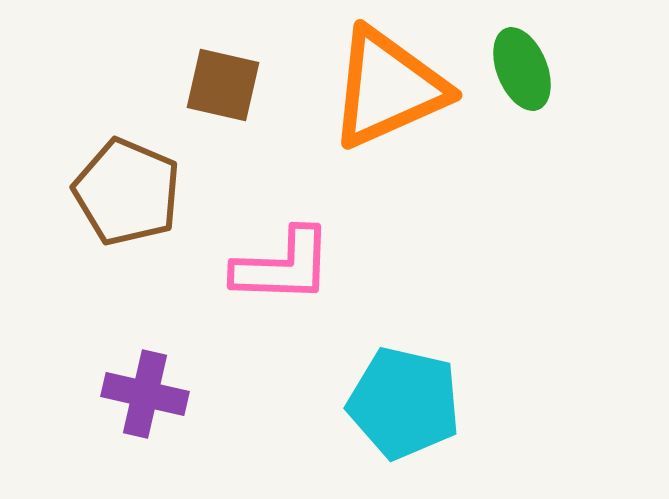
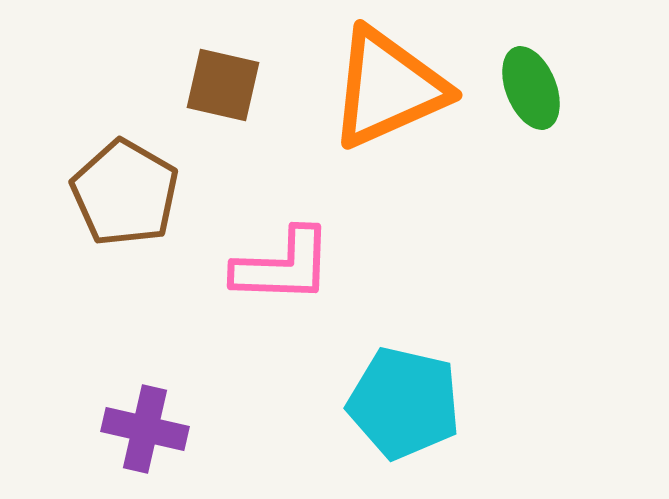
green ellipse: moved 9 px right, 19 px down
brown pentagon: moved 2 px left, 1 px down; rotated 7 degrees clockwise
purple cross: moved 35 px down
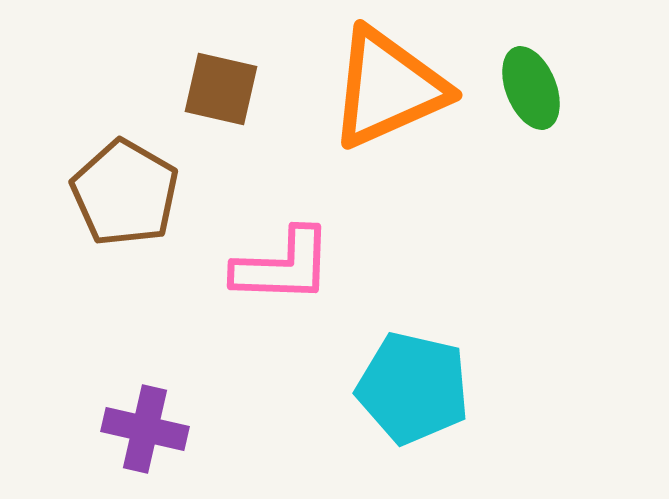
brown square: moved 2 px left, 4 px down
cyan pentagon: moved 9 px right, 15 px up
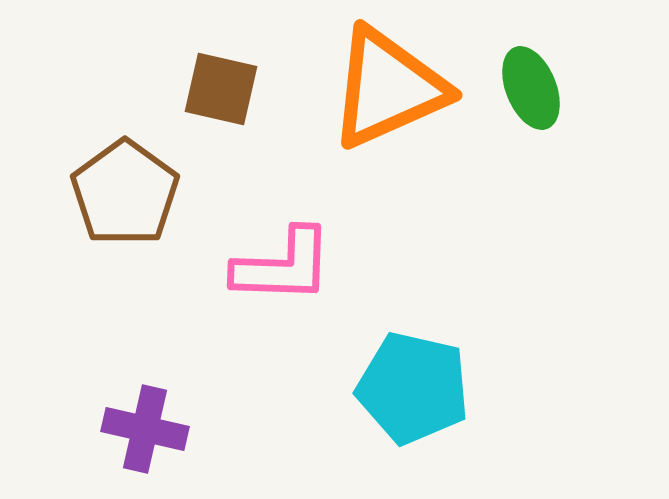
brown pentagon: rotated 6 degrees clockwise
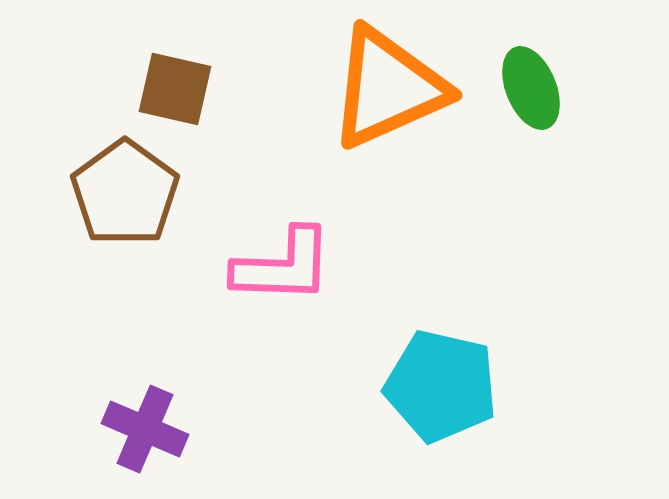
brown square: moved 46 px left
cyan pentagon: moved 28 px right, 2 px up
purple cross: rotated 10 degrees clockwise
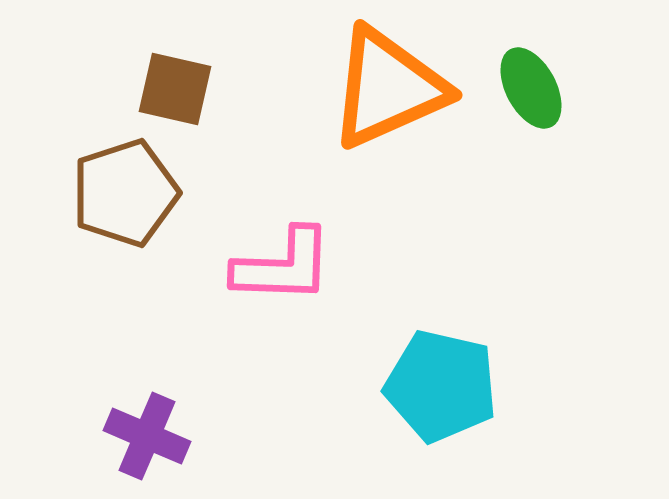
green ellipse: rotated 6 degrees counterclockwise
brown pentagon: rotated 18 degrees clockwise
purple cross: moved 2 px right, 7 px down
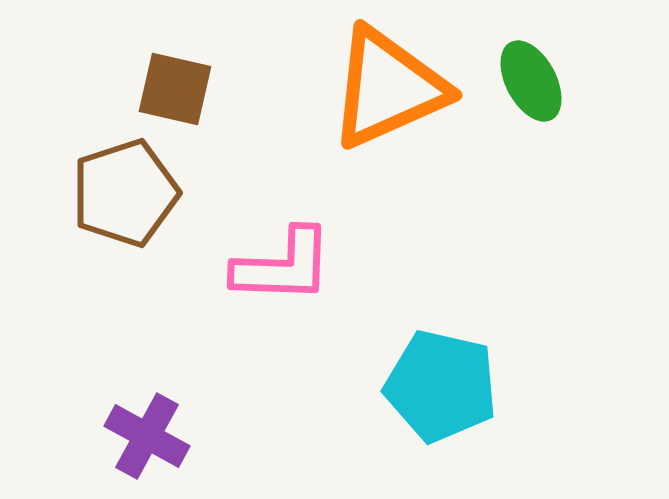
green ellipse: moved 7 px up
purple cross: rotated 6 degrees clockwise
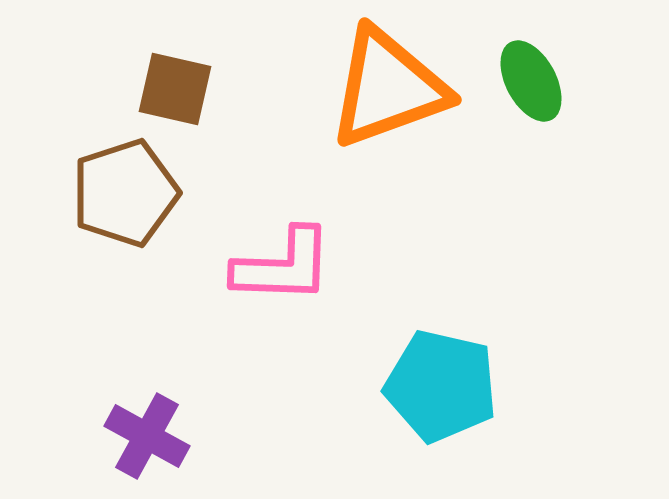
orange triangle: rotated 4 degrees clockwise
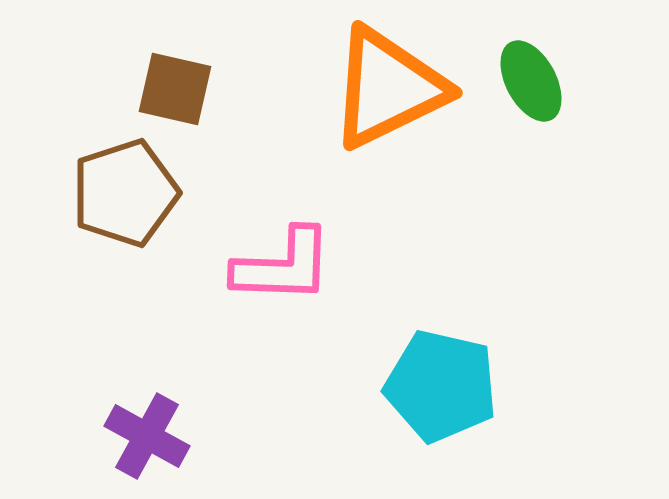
orange triangle: rotated 6 degrees counterclockwise
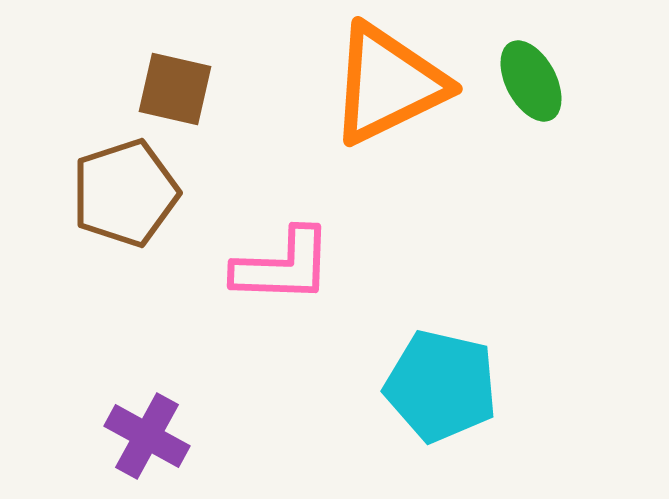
orange triangle: moved 4 px up
